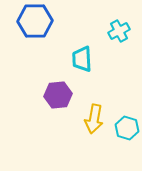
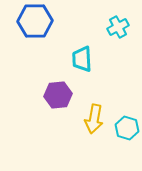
cyan cross: moved 1 px left, 4 px up
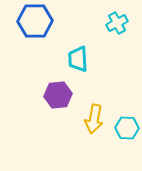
cyan cross: moved 1 px left, 4 px up
cyan trapezoid: moved 4 px left
cyan hexagon: rotated 15 degrees counterclockwise
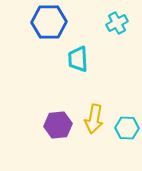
blue hexagon: moved 14 px right, 1 px down
purple hexagon: moved 30 px down
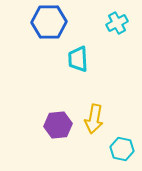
cyan hexagon: moved 5 px left, 21 px down; rotated 10 degrees clockwise
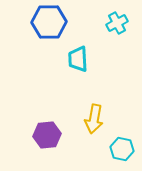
purple hexagon: moved 11 px left, 10 px down
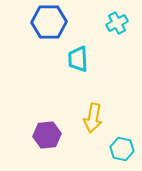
yellow arrow: moved 1 px left, 1 px up
